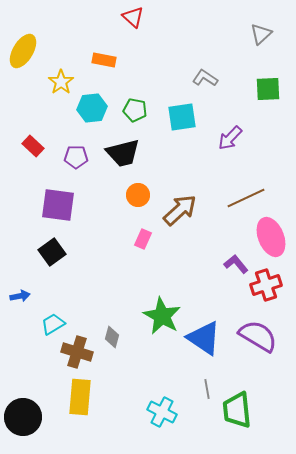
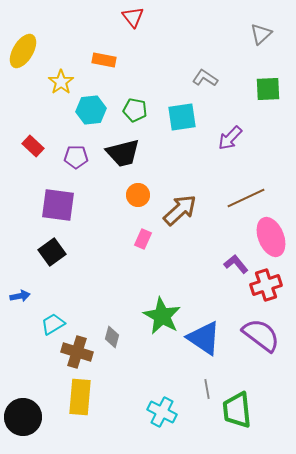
red triangle: rotated 10 degrees clockwise
cyan hexagon: moved 1 px left, 2 px down
purple semicircle: moved 3 px right, 1 px up; rotated 6 degrees clockwise
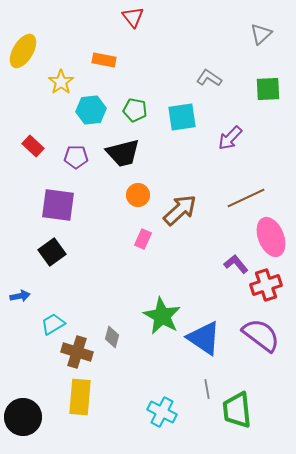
gray L-shape: moved 4 px right
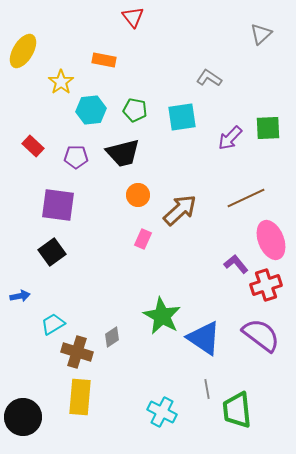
green square: moved 39 px down
pink ellipse: moved 3 px down
gray diamond: rotated 40 degrees clockwise
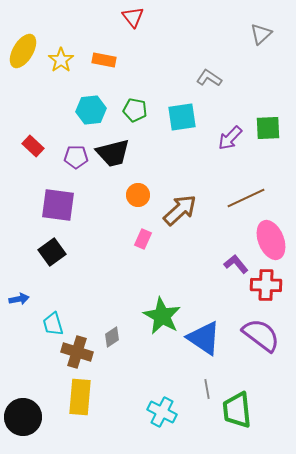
yellow star: moved 22 px up
black trapezoid: moved 10 px left
red cross: rotated 20 degrees clockwise
blue arrow: moved 1 px left, 3 px down
cyan trapezoid: rotated 75 degrees counterclockwise
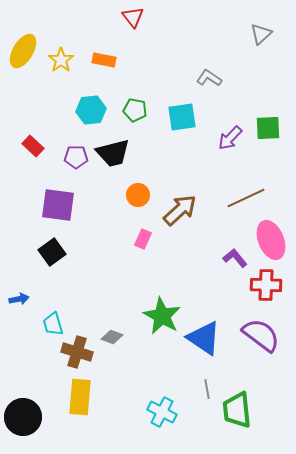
purple L-shape: moved 1 px left, 6 px up
gray diamond: rotated 55 degrees clockwise
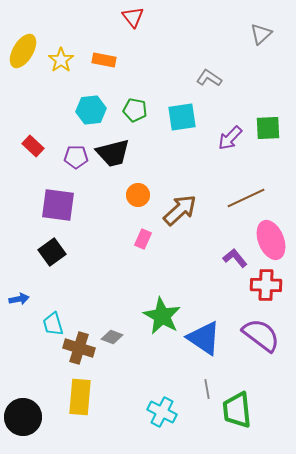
brown cross: moved 2 px right, 4 px up
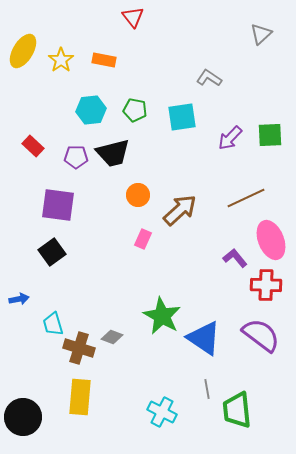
green square: moved 2 px right, 7 px down
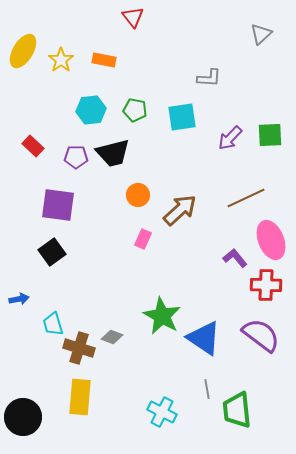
gray L-shape: rotated 150 degrees clockwise
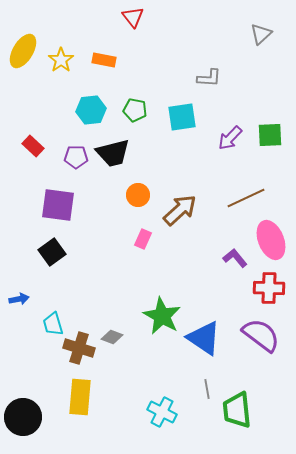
red cross: moved 3 px right, 3 px down
